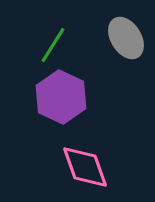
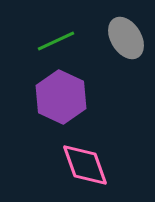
green line: moved 3 px right, 4 px up; rotated 33 degrees clockwise
pink diamond: moved 2 px up
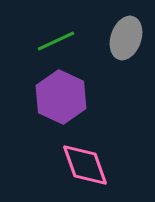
gray ellipse: rotated 51 degrees clockwise
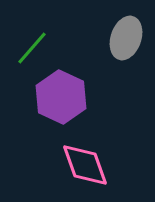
green line: moved 24 px left, 7 px down; rotated 24 degrees counterclockwise
